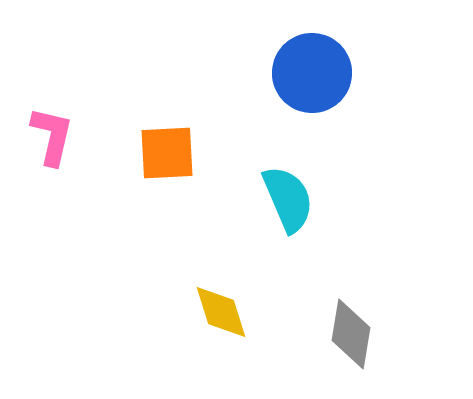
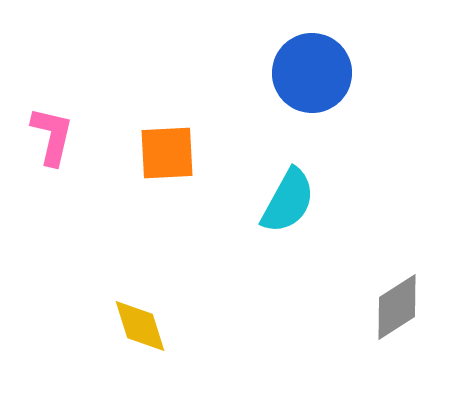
cyan semicircle: moved 2 px down; rotated 52 degrees clockwise
yellow diamond: moved 81 px left, 14 px down
gray diamond: moved 46 px right, 27 px up; rotated 48 degrees clockwise
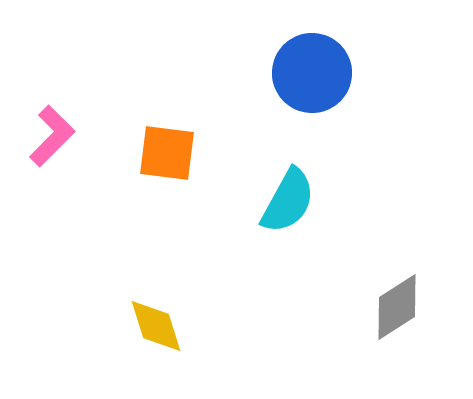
pink L-shape: rotated 32 degrees clockwise
orange square: rotated 10 degrees clockwise
yellow diamond: moved 16 px right
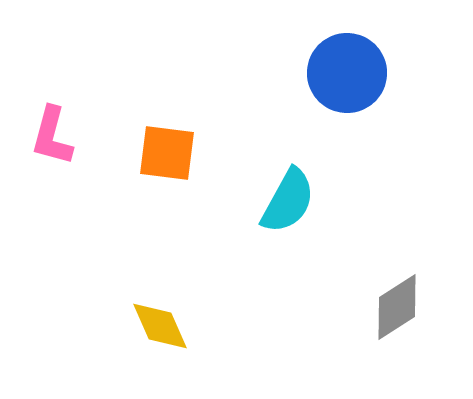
blue circle: moved 35 px right
pink L-shape: rotated 150 degrees clockwise
yellow diamond: moved 4 px right; rotated 6 degrees counterclockwise
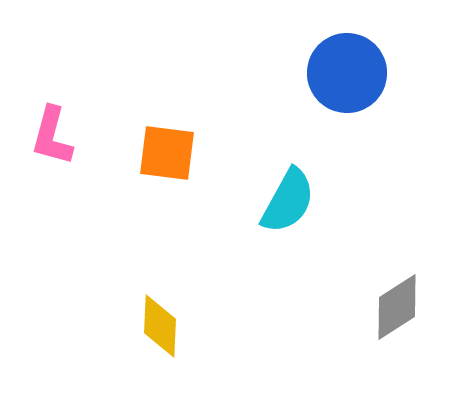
yellow diamond: rotated 26 degrees clockwise
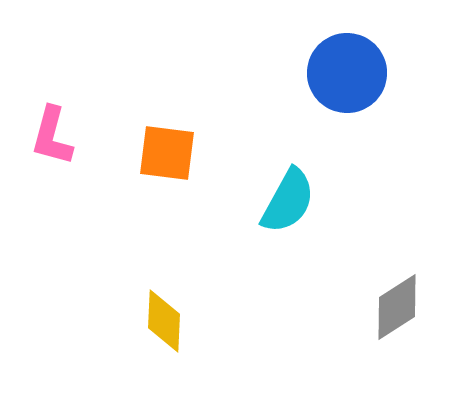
yellow diamond: moved 4 px right, 5 px up
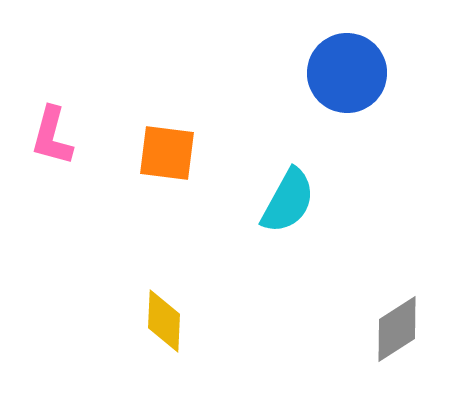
gray diamond: moved 22 px down
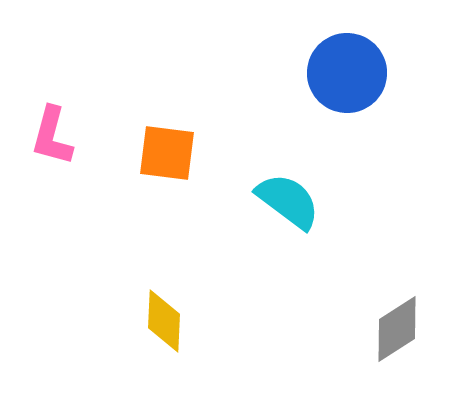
cyan semicircle: rotated 82 degrees counterclockwise
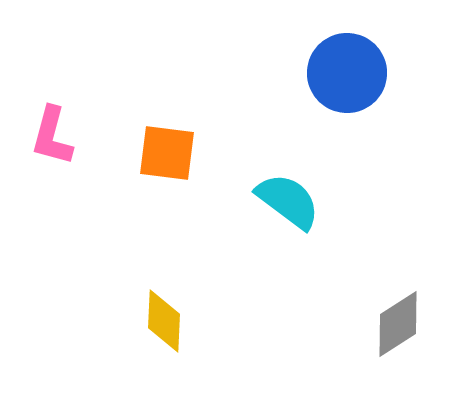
gray diamond: moved 1 px right, 5 px up
